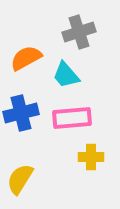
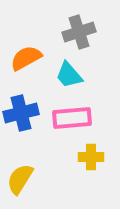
cyan trapezoid: moved 3 px right
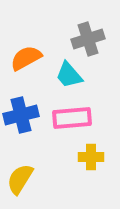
gray cross: moved 9 px right, 7 px down
blue cross: moved 2 px down
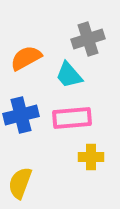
yellow semicircle: moved 4 px down; rotated 12 degrees counterclockwise
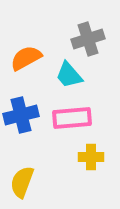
yellow semicircle: moved 2 px right, 1 px up
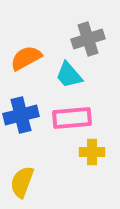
yellow cross: moved 1 px right, 5 px up
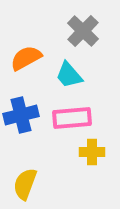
gray cross: moved 5 px left, 8 px up; rotated 28 degrees counterclockwise
yellow semicircle: moved 3 px right, 2 px down
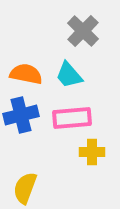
orange semicircle: moved 16 px down; rotated 40 degrees clockwise
yellow semicircle: moved 4 px down
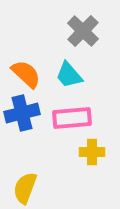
orange semicircle: rotated 32 degrees clockwise
blue cross: moved 1 px right, 2 px up
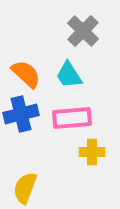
cyan trapezoid: rotated 8 degrees clockwise
blue cross: moved 1 px left, 1 px down
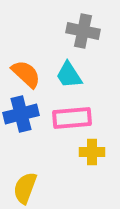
gray cross: rotated 32 degrees counterclockwise
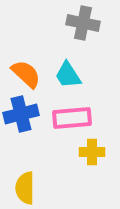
gray cross: moved 8 px up
cyan trapezoid: moved 1 px left
yellow semicircle: rotated 20 degrees counterclockwise
